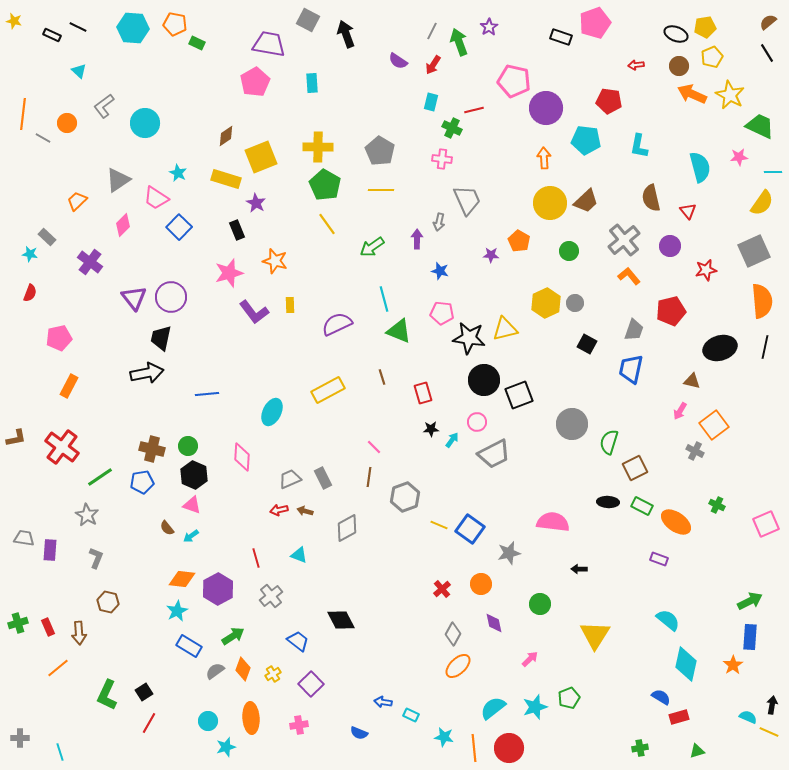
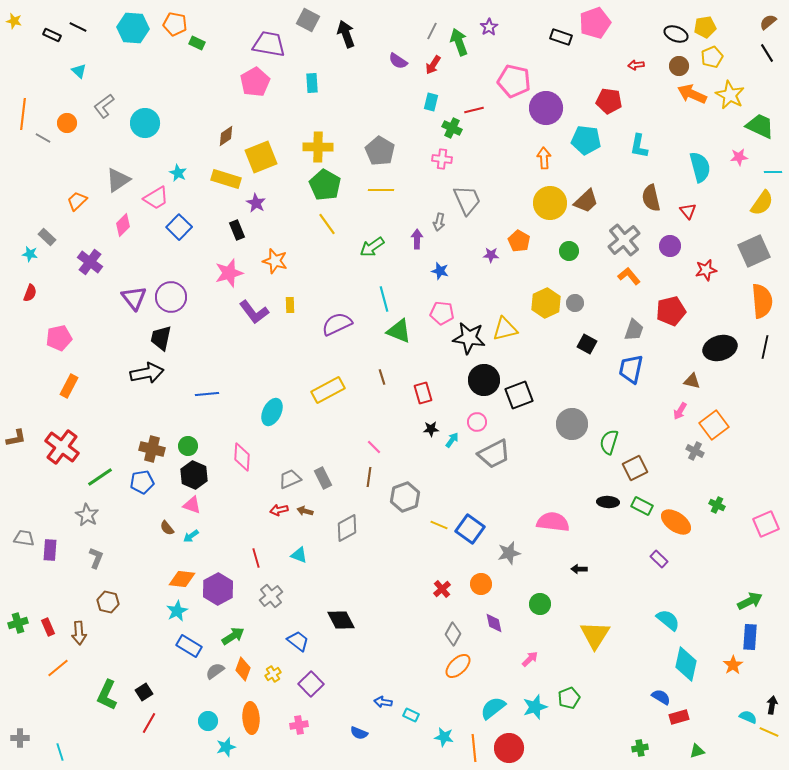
pink trapezoid at (156, 198): rotated 64 degrees counterclockwise
purple rectangle at (659, 559): rotated 24 degrees clockwise
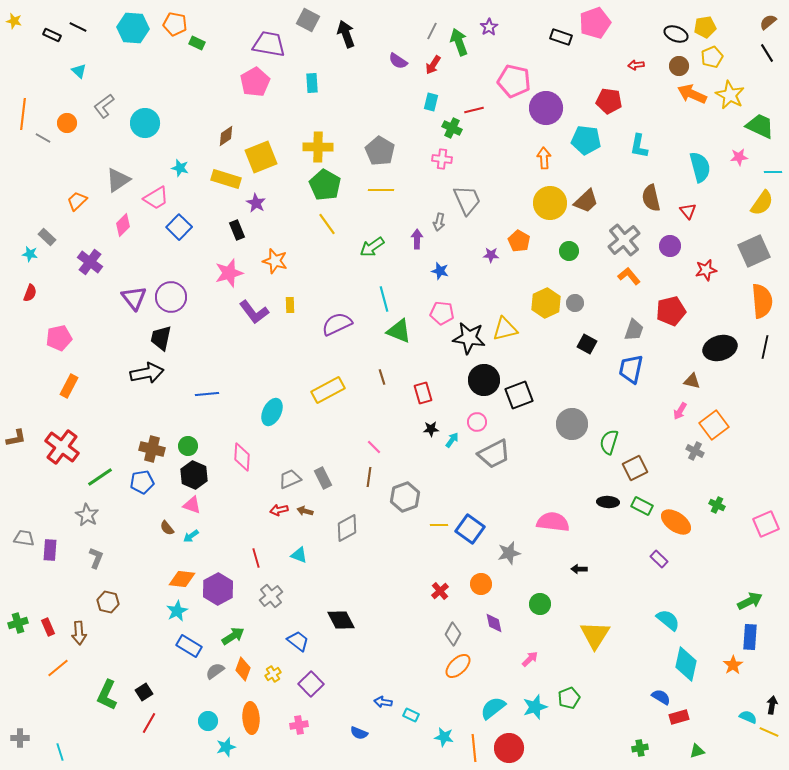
cyan star at (178, 173): moved 2 px right, 5 px up; rotated 12 degrees counterclockwise
yellow line at (439, 525): rotated 24 degrees counterclockwise
red cross at (442, 589): moved 2 px left, 2 px down
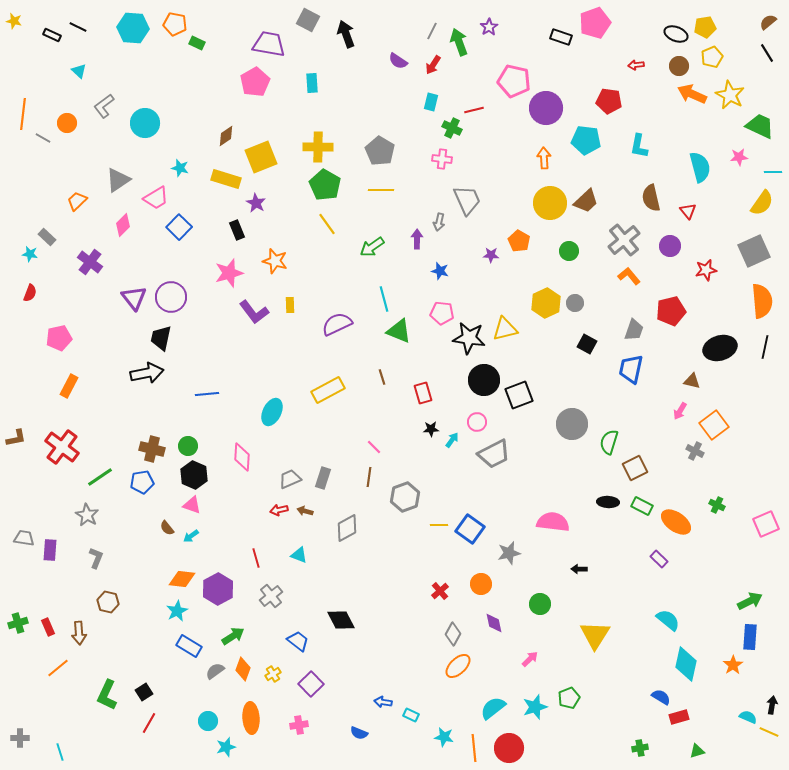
gray rectangle at (323, 478): rotated 45 degrees clockwise
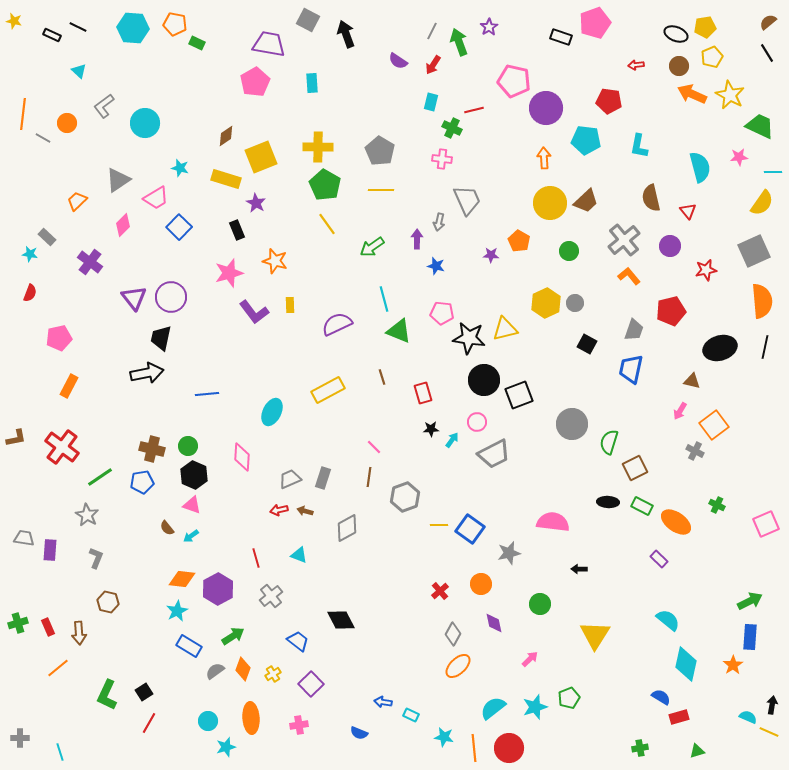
blue star at (440, 271): moved 4 px left, 5 px up
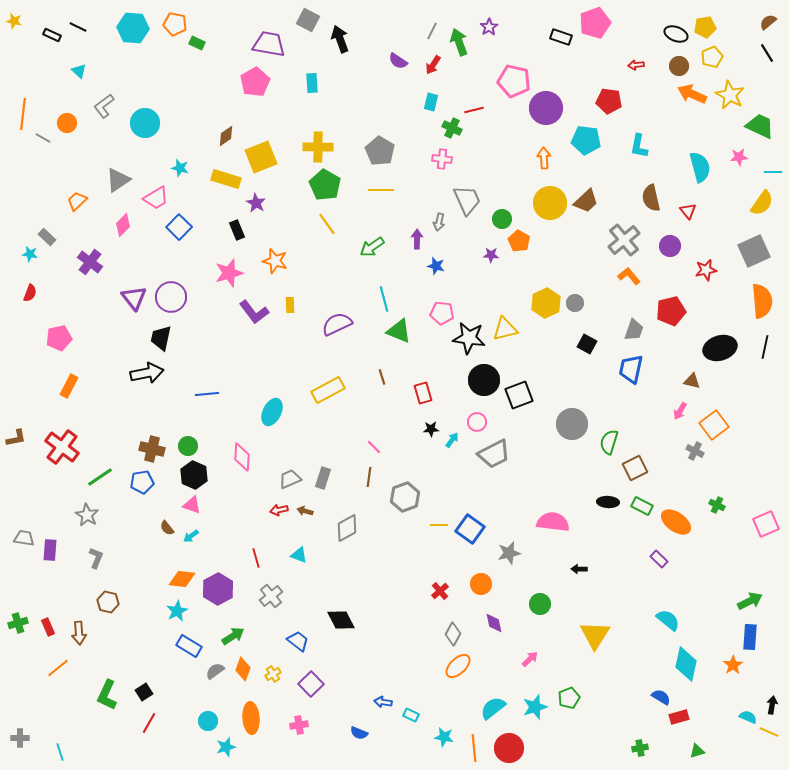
black arrow at (346, 34): moved 6 px left, 5 px down
green circle at (569, 251): moved 67 px left, 32 px up
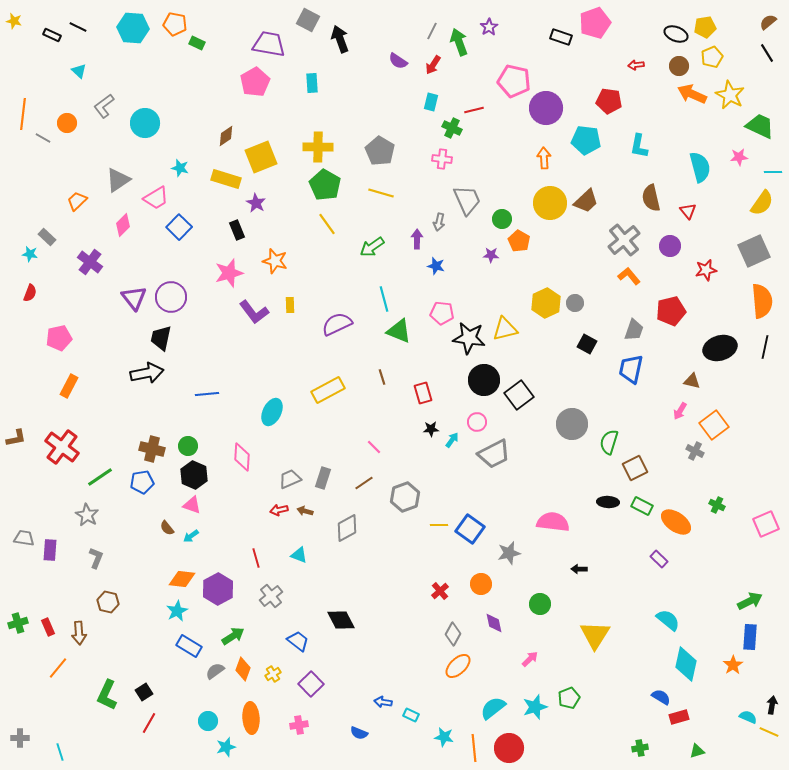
yellow line at (381, 190): moved 3 px down; rotated 15 degrees clockwise
black square at (519, 395): rotated 16 degrees counterclockwise
brown line at (369, 477): moved 5 px left, 6 px down; rotated 48 degrees clockwise
orange line at (58, 668): rotated 10 degrees counterclockwise
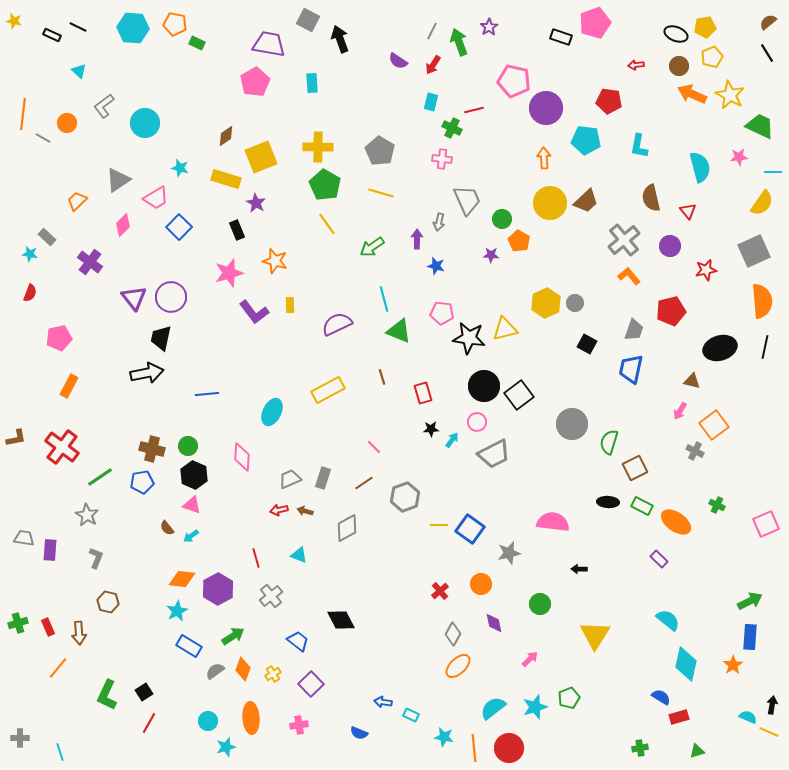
black circle at (484, 380): moved 6 px down
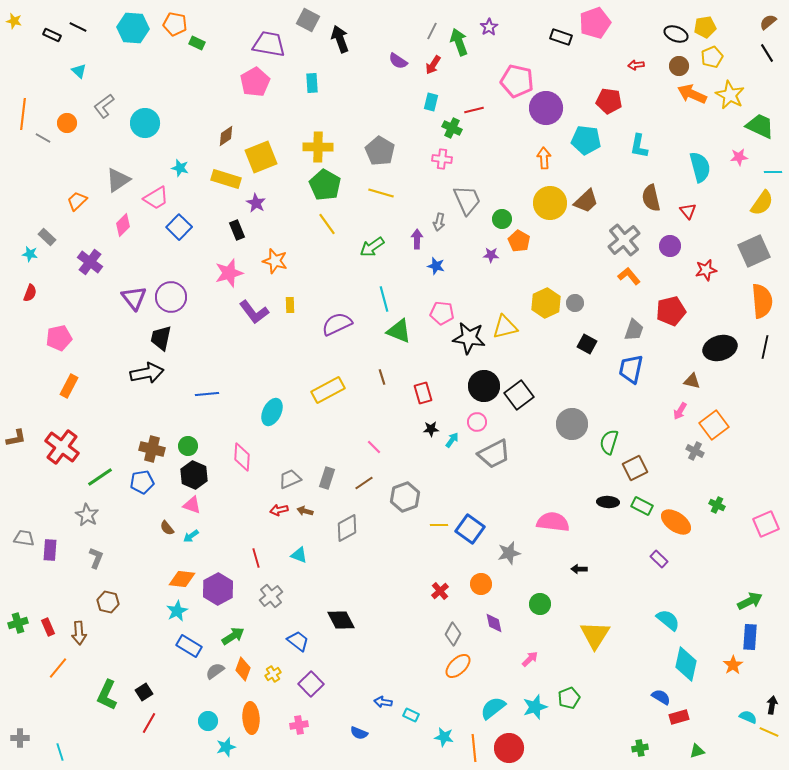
pink pentagon at (514, 81): moved 3 px right
yellow triangle at (505, 329): moved 2 px up
gray rectangle at (323, 478): moved 4 px right
